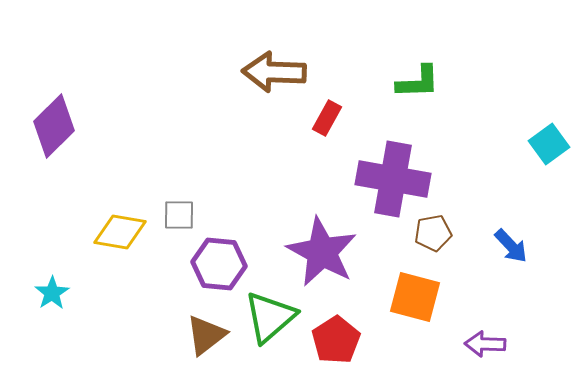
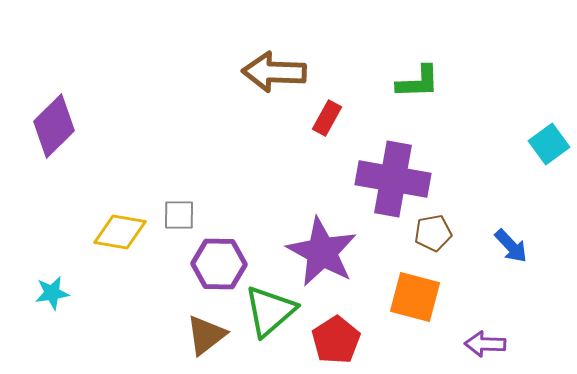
purple hexagon: rotated 4 degrees counterclockwise
cyan star: rotated 24 degrees clockwise
green triangle: moved 6 px up
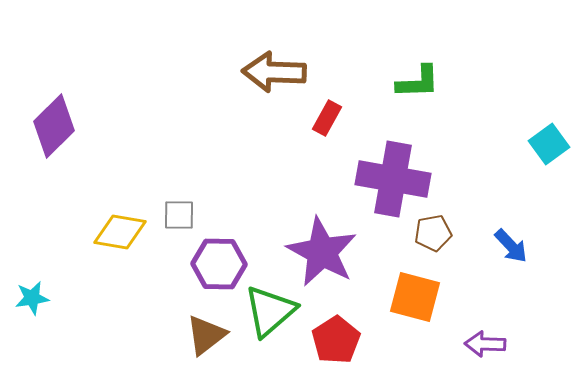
cyan star: moved 20 px left, 5 px down
